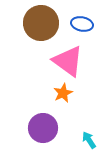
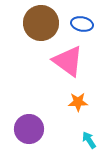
orange star: moved 15 px right, 9 px down; rotated 24 degrees clockwise
purple circle: moved 14 px left, 1 px down
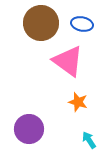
orange star: rotated 18 degrees clockwise
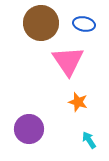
blue ellipse: moved 2 px right
pink triangle: rotated 20 degrees clockwise
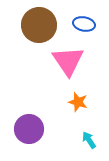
brown circle: moved 2 px left, 2 px down
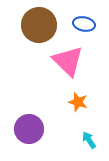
pink triangle: rotated 12 degrees counterclockwise
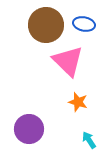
brown circle: moved 7 px right
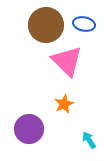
pink triangle: moved 1 px left
orange star: moved 14 px left, 2 px down; rotated 30 degrees clockwise
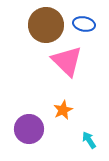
orange star: moved 1 px left, 6 px down
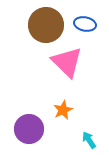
blue ellipse: moved 1 px right
pink triangle: moved 1 px down
